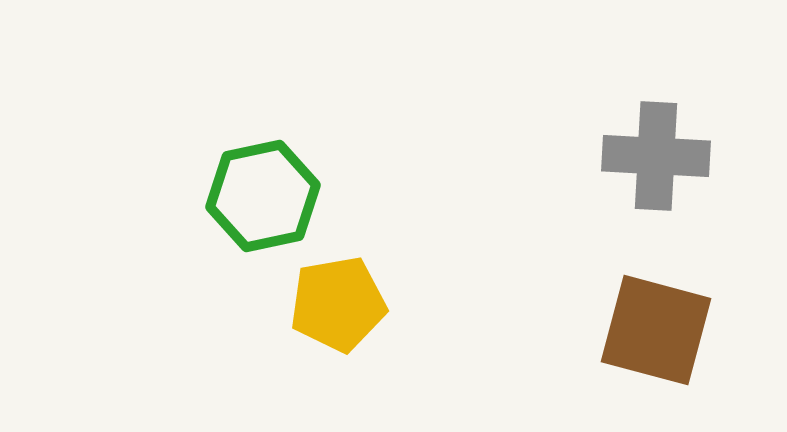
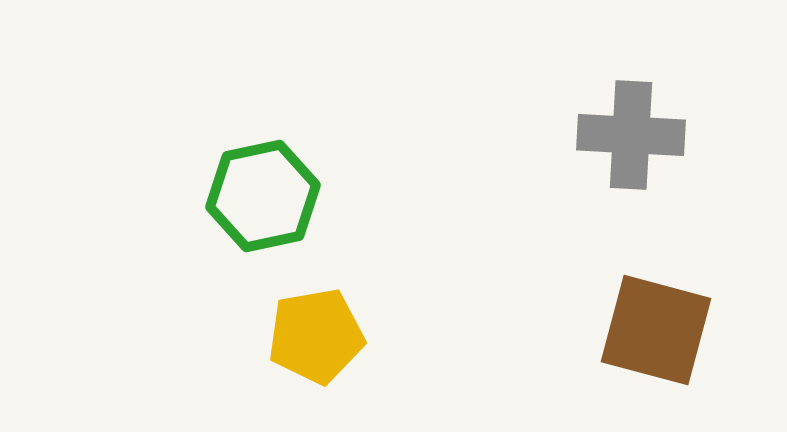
gray cross: moved 25 px left, 21 px up
yellow pentagon: moved 22 px left, 32 px down
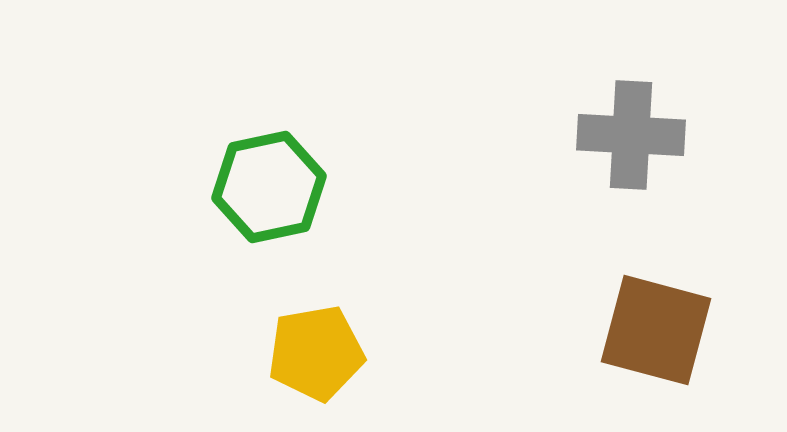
green hexagon: moved 6 px right, 9 px up
yellow pentagon: moved 17 px down
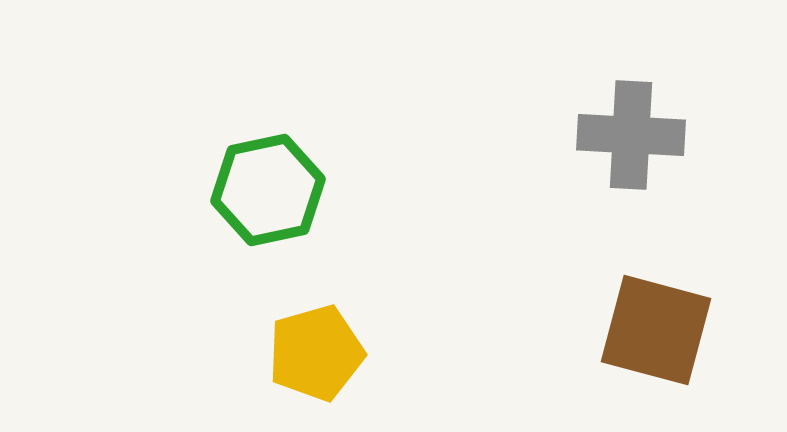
green hexagon: moved 1 px left, 3 px down
yellow pentagon: rotated 6 degrees counterclockwise
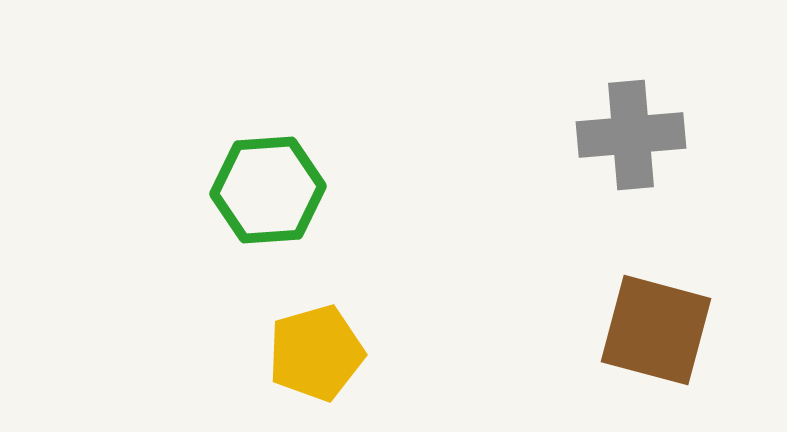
gray cross: rotated 8 degrees counterclockwise
green hexagon: rotated 8 degrees clockwise
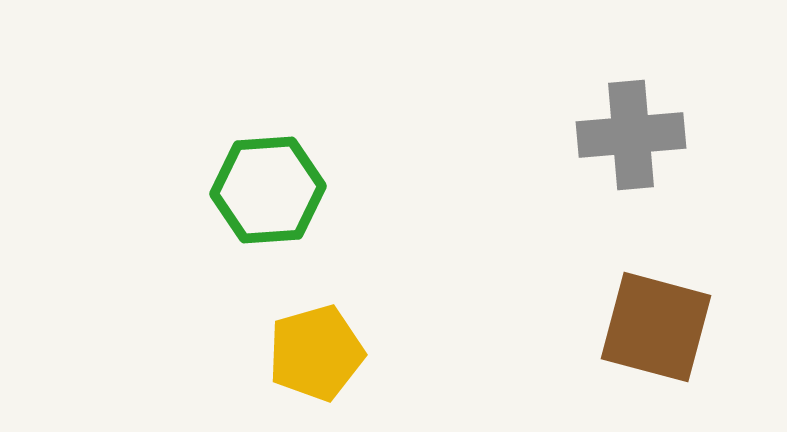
brown square: moved 3 px up
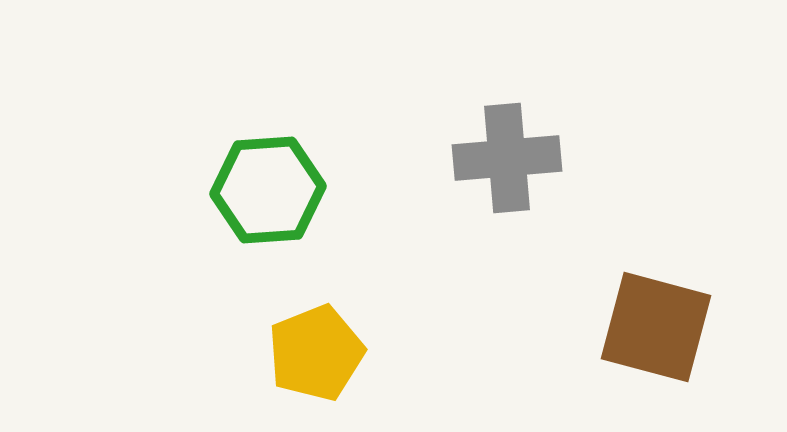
gray cross: moved 124 px left, 23 px down
yellow pentagon: rotated 6 degrees counterclockwise
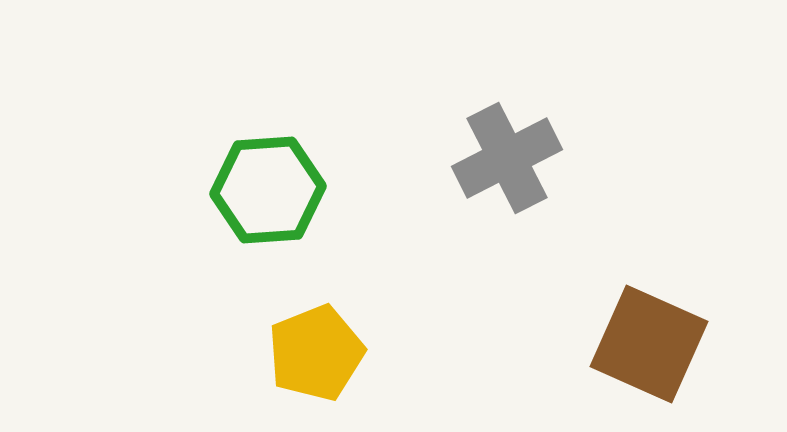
gray cross: rotated 22 degrees counterclockwise
brown square: moved 7 px left, 17 px down; rotated 9 degrees clockwise
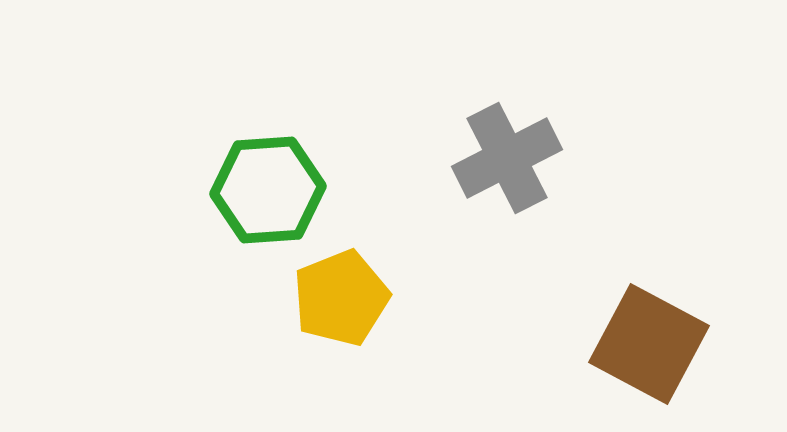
brown square: rotated 4 degrees clockwise
yellow pentagon: moved 25 px right, 55 px up
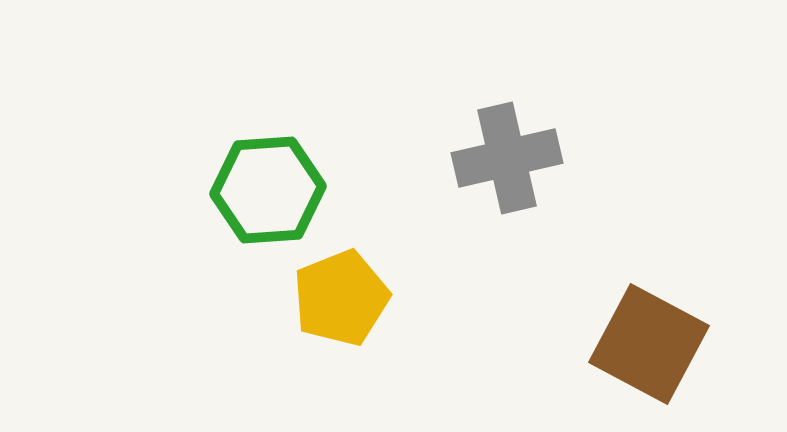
gray cross: rotated 14 degrees clockwise
